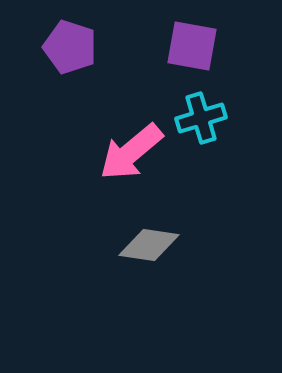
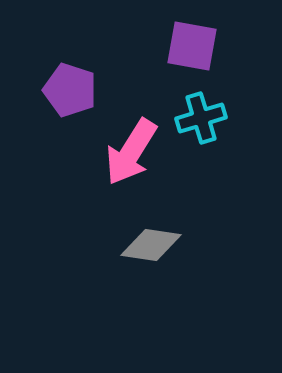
purple pentagon: moved 43 px down
pink arrow: rotated 18 degrees counterclockwise
gray diamond: moved 2 px right
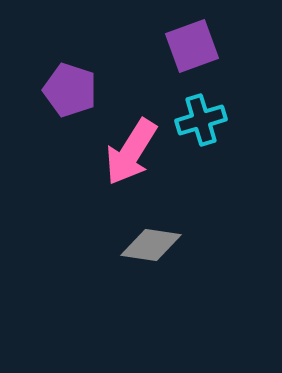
purple square: rotated 30 degrees counterclockwise
cyan cross: moved 2 px down
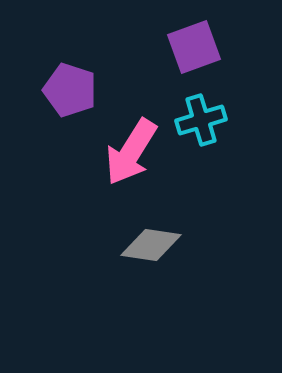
purple square: moved 2 px right, 1 px down
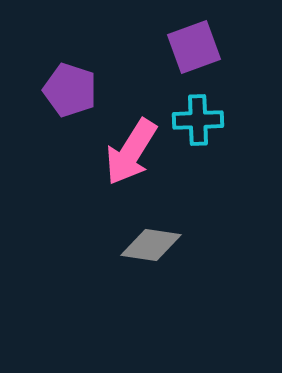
cyan cross: moved 3 px left; rotated 15 degrees clockwise
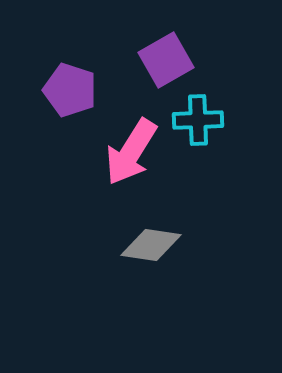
purple square: moved 28 px left, 13 px down; rotated 10 degrees counterclockwise
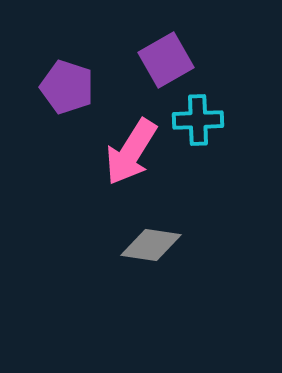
purple pentagon: moved 3 px left, 3 px up
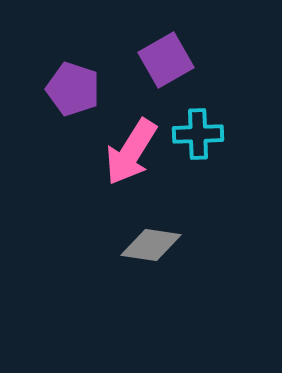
purple pentagon: moved 6 px right, 2 px down
cyan cross: moved 14 px down
